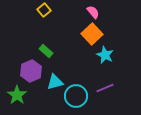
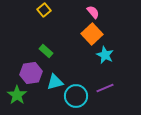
purple hexagon: moved 2 px down; rotated 15 degrees clockwise
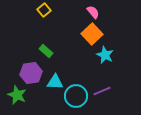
cyan triangle: rotated 18 degrees clockwise
purple line: moved 3 px left, 3 px down
green star: rotated 12 degrees counterclockwise
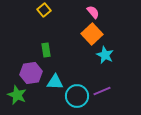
green rectangle: moved 1 px up; rotated 40 degrees clockwise
cyan circle: moved 1 px right
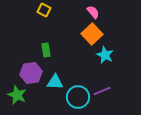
yellow square: rotated 24 degrees counterclockwise
cyan circle: moved 1 px right, 1 px down
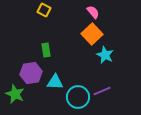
green star: moved 2 px left, 1 px up
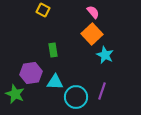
yellow square: moved 1 px left
green rectangle: moved 7 px right
purple line: rotated 48 degrees counterclockwise
cyan circle: moved 2 px left
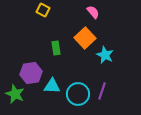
orange square: moved 7 px left, 4 px down
green rectangle: moved 3 px right, 2 px up
cyan triangle: moved 3 px left, 4 px down
cyan circle: moved 2 px right, 3 px up
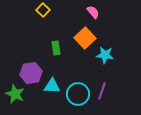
yellow square: rotated 16 degrees clockwise
cyan star: rotated 18 degrees counterclockwise
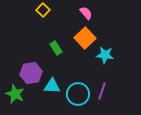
pink semicircle: moved 7 px left, 1 px down
green rectangle: rotated 24 degrees counterclockwise
